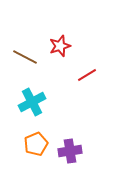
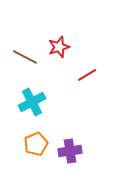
red star: moved 1 px left, 1 px down
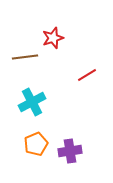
red star: moved 6 px left, 9 px up
brown line: rotated 35 degrees counterclockwise
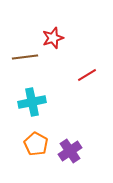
cyan cross: rotated 16 degrees clockwise
orange pentagon: rotated 20 degrees counterclockwise
purple cross: rotated 25 degrees counterclockwise
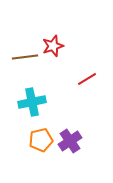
red star: moved 8 px down
red line: moved 4 px down
orange pentagon: moved 5 px right, 4 px up; rotated 30 degrees clockwise
purple cross: moved 10 px up
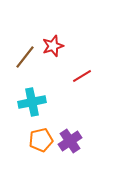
brown line: rotated 45 degrees counterclockwise
red line: moved 5 px left, 3 px up
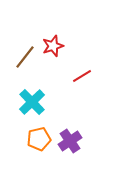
cyan cross: rotated 32 degrees counterclockwise
orange pentagon: moved 2 px left, 1 px up
